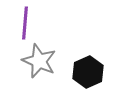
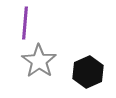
gray star: rotated 12 degrees clockwise
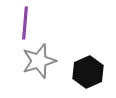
gray star: rotated 20 degrees clockwise
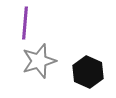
black hexagon: rotated 12 degrees counterclockwise
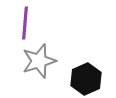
black hexagon: moved 2 px left, 7 px down; rotated 12 degrees clockwise
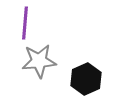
gray star: rotated 12 degrees clockwise
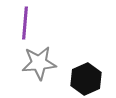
gray star: moved 2 px down
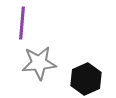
purple line: moved 3 px left
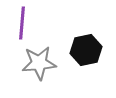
black hexagon: moved 29 px up; rotated 12 degrees clockwise
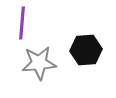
black hexagon: rotated 8 degrees clockwise
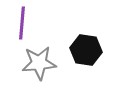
black hexagon: rotated 12 degrees clockwise
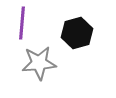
black hexagon: moved 9 px left, 17 px up; rotated 24 degrees counterclockwise
